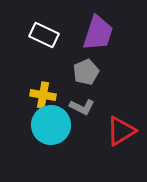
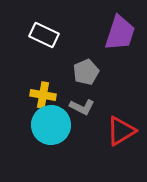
purple trapezoid: moved 22 px right
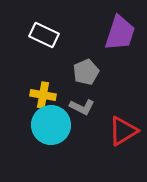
red triangle: moved 2 px right
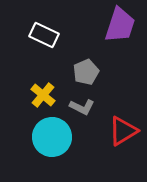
purple trapezoid: moved 8 px up
yellow cross: rotated 30 degrees clockwise
cyan circle: moved 1 px right, 12 px down
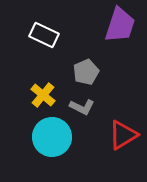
red triangle: moved 4 px down
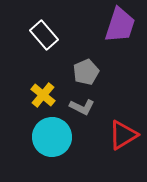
white rectangle: rotated 24 degrees clockwise
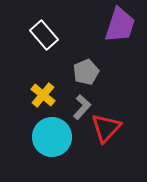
gray L-shape: rotated 75 degrees counterclockwise
red triangle: moved 17 px left, 7 px up; rotated 16 degrees counterclockwise
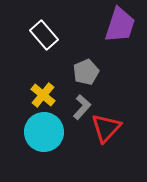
cyan circle: moved 8 px left, 5 px up
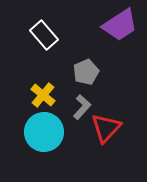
purple trapezoid: rotated 39 degrees clockwise
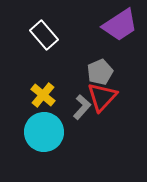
gray pentagon: moved 14 px right
red triangle: moved 4 px left, 31 px up
